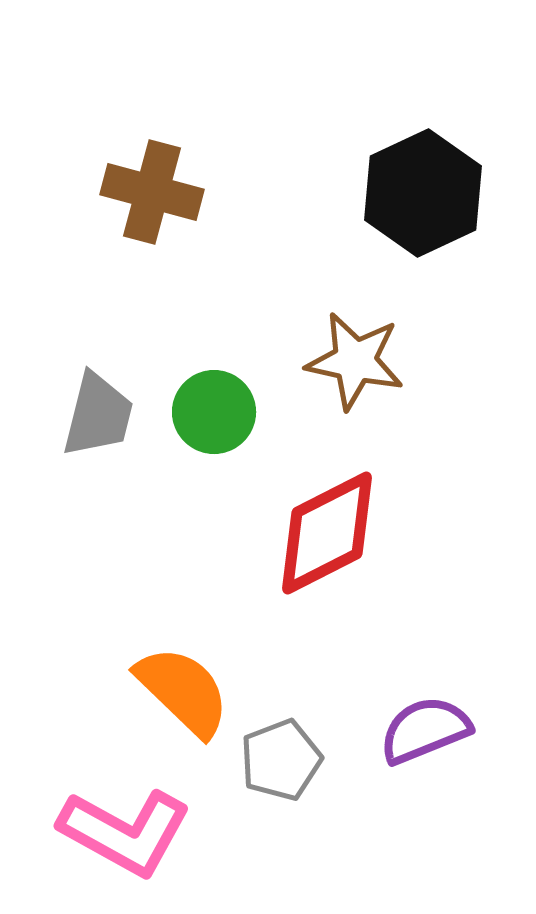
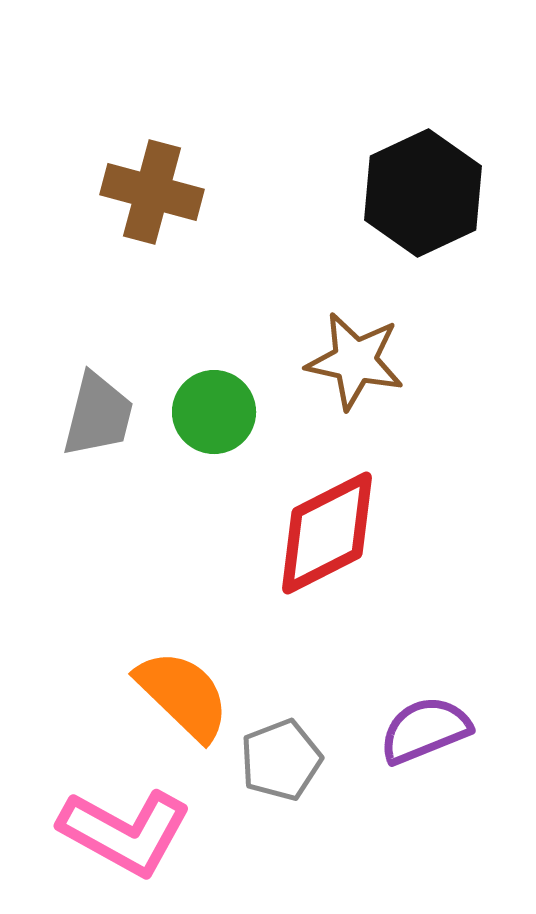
orange semicircle: moved 4 px down
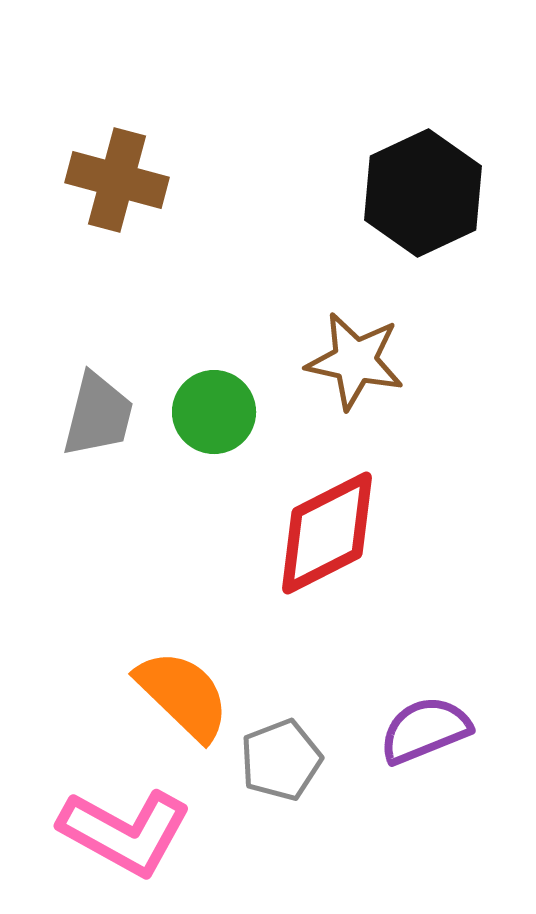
brown cross: moved 35 px left, 12 px up
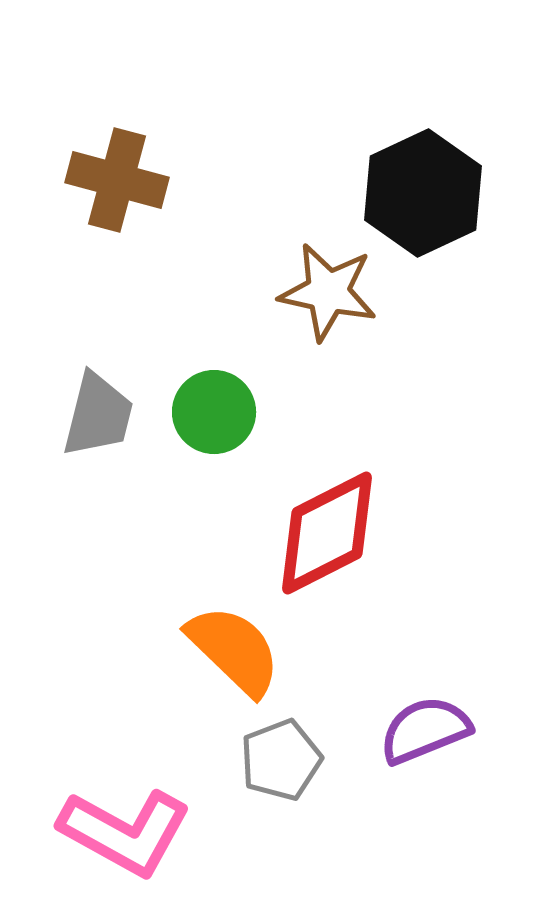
brown star: moved 27 px left, 69 px up
orange semicircle: moved 51 px right, 45 px up
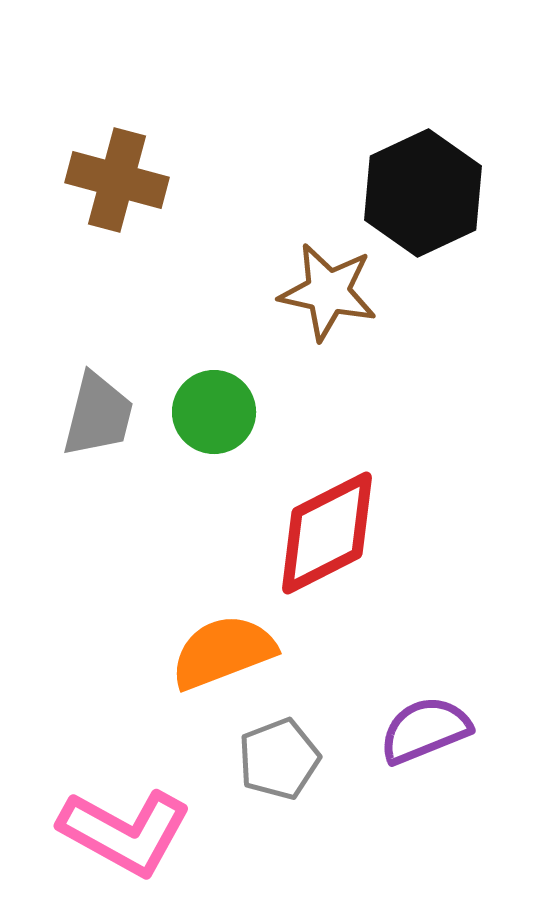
orange semicircle: moved 11 px left, 2 px down; rotated 65 degrees counterclockwise
gray pentagon: moved 2 px left, 1 px up
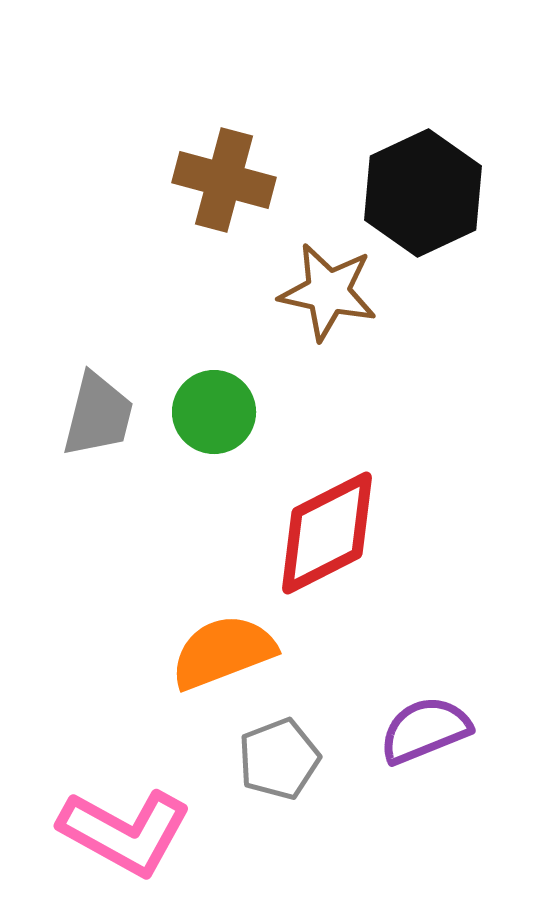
brown cross: moved 107 px right
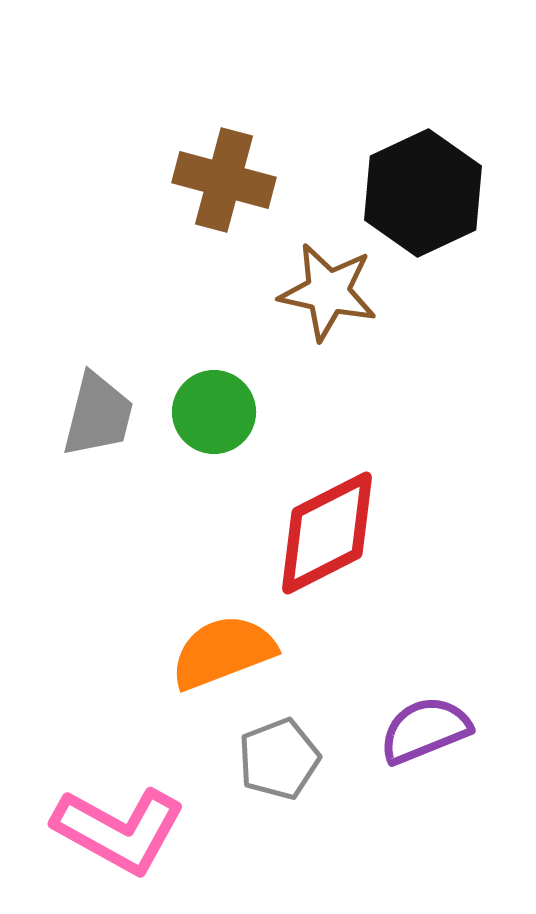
pink L-shape: moved 6 px left, 2 px up
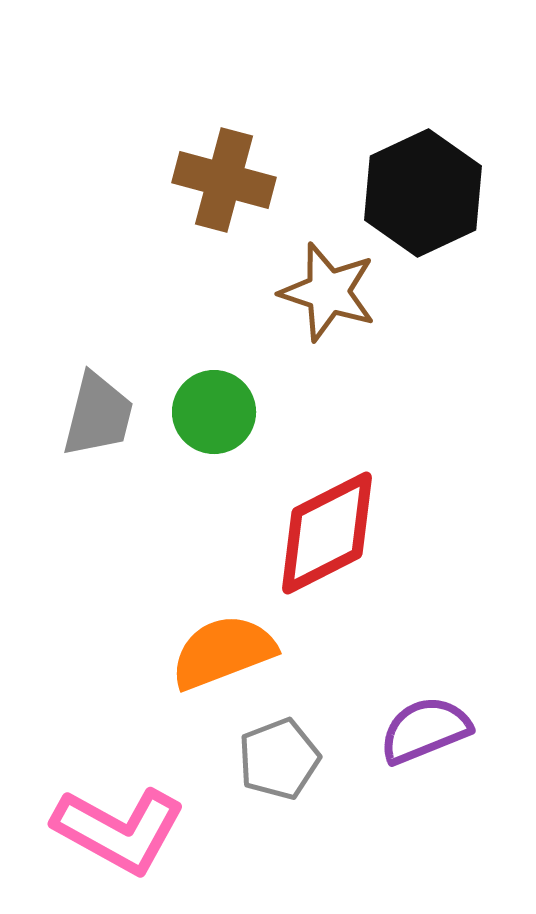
brown star: rotated 6 degrees clockwise
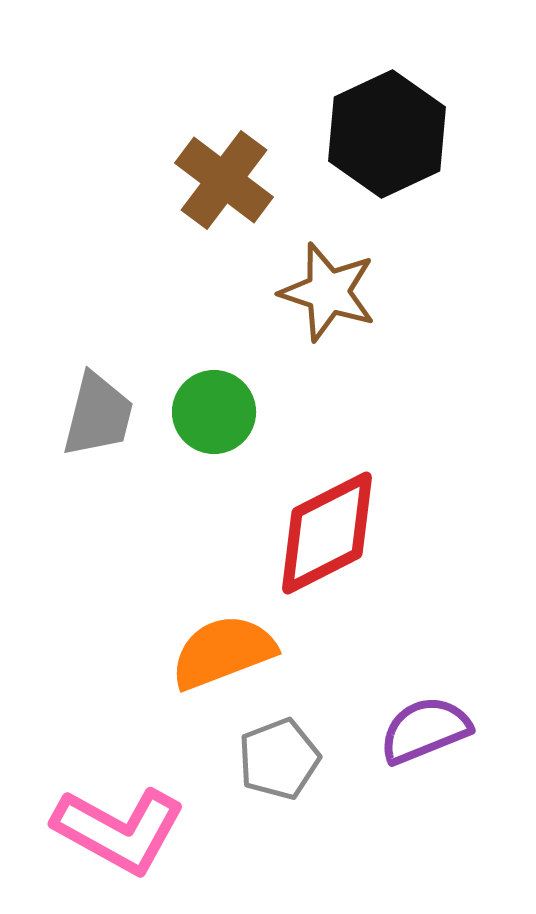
brown cross: rotated 22 degrees clockwise
black hexagon: moved 36 px left, 59 px up
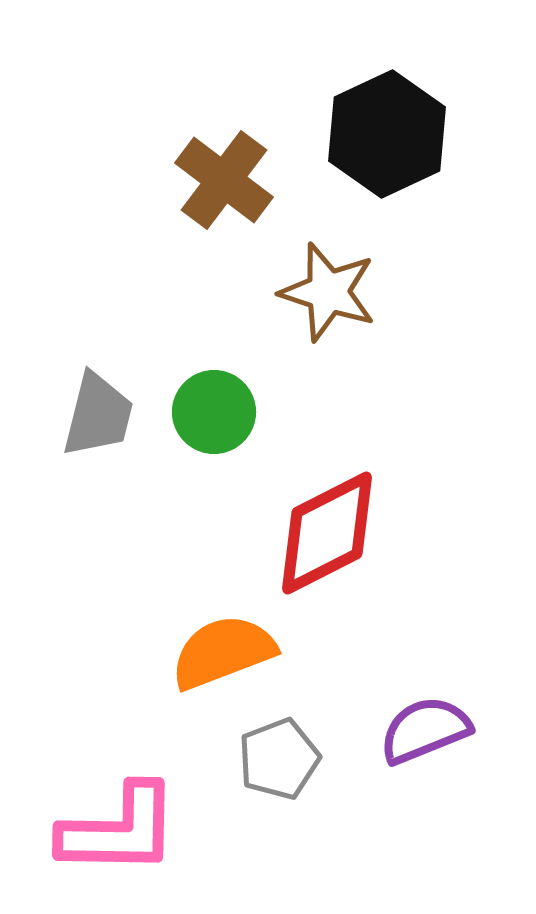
pink L-shape: rotated 28 degrees counterclockwise
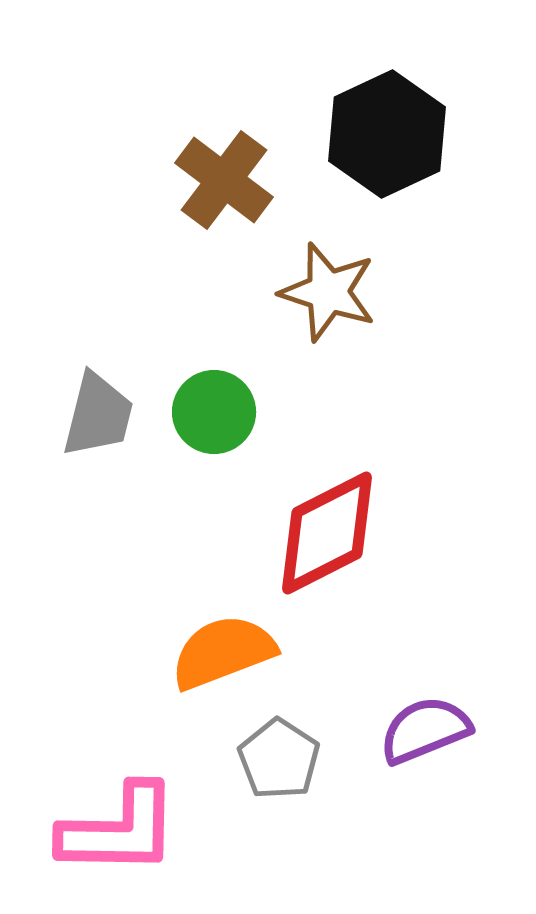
gray pentagon: rotated 18 degrees counterclockwise
